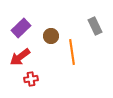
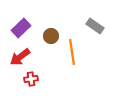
gray rectangle: rotated 30 degrees counterclockwise
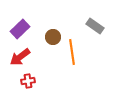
purple rectangle: moved 1 px left, 1 px down
brown circle: moved 2 px right, 1 px down
red cross: moved 3 px left, 2 px down
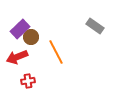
brown circle: moved 22 px left
orange line: moved 16 px left; rotated 20 degrees counterclockwise
red arrow: moved 3 px left; rotated 15 degrees clockwise
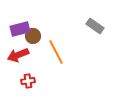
purple rectangle: rotated 30 degrees clockwise
brown circle: moved 2 px right, 1 px up
red arrow: moved 1 px right, 2 px up
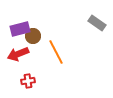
gray rectangle: moved 2 px right, 3 px up
red arrow: moved 1 px up
